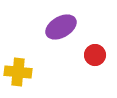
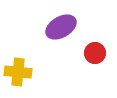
red circle: moved 2 px up
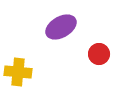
red circle: moved 4 px right, 1 px down
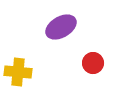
red circle: moved 6 px left, 9 px down
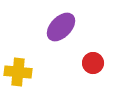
purple ellipse: rotated 16 degrees counterclockwise
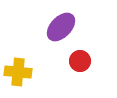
red circle: moved 13 px left, 2 px up
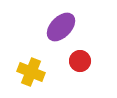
yellow cross: moved 13 px right; rotated 16 degrees clockwise
